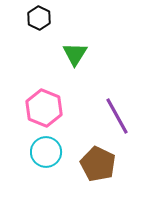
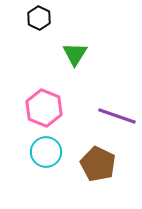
purple line: rotated 42 degrees counterclockwise
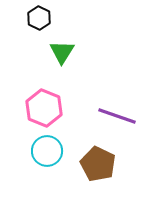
green triangle: moved 13 px left, 2 px up
cyan circle: moved 1 px right, 1 px up
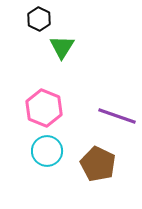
black hexagon: moved 1 px down
green triangle: moved 5 px up
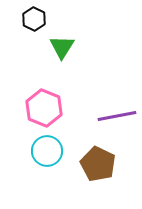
black hexagon: moved 5 px left
purple line: rotated 30 degrees counterclockwise
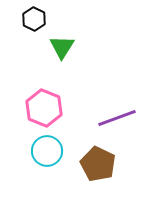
purple line: moved 2 px down; rotated 9 degrees counterclockwise
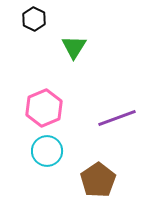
green triangle: moved 12 px right
pink hexagon: rotated 15 degrees clockwise
brown pentagon: moved 16 px down; rotated 12 degrees clockwise
